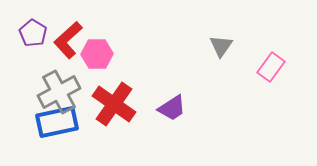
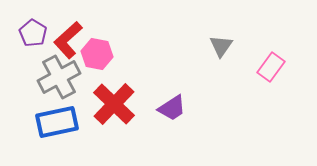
pink hexagon: rotated 12 degrees clockwise
gray cross: moved 15 px up
red cross: rotated 9 degrees clockwise
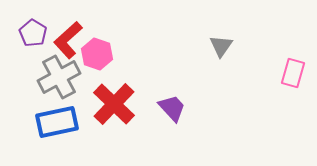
pink hexagon: rotated 8 degrees clockwise
pink rectangle: moved 22 px right, 6 px down; rotated 20 degrees counterclockwise
purple trapezoid: rotated 100 degrees counterclockwise
